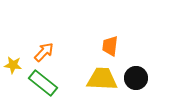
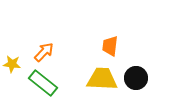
yellow star: moved 1 px left, 1 px up
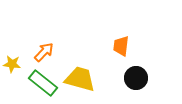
orange trapezoid: moved 11 px right
yellow trapezoid: moved 22 px left; rotated 12 degrees clockwise
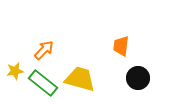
orange arrow: moved 2 px up
yellow star: moved 3 px right, 7 px down; rotated 18 degrees counterclockwise
black circle: moved 2 px right
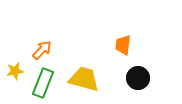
orange trapezoid: moved 2 px right, 1 px up
orange arrow: moved 2 px left
yellow trapezoid: moved 4 px right
green rectangle: rotated 72 degrees clockwise
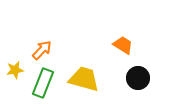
orange trapezoid: rotated 115 degrees clockwise
yellow star: moved 1 px up
